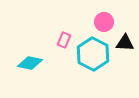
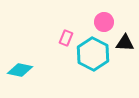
pink rectangle: moved 2 px right, 2 px up
cyan diamond: moved 10 px left, 7 px down
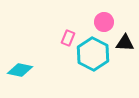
pink rectangle: moved 2 px right
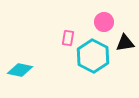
pink rectangle: rotated 14 degrees counterclockwise
black triangle: rotated 12 degrees counterclockwise
cyan hexagon: moved 2 px down
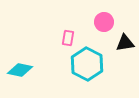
cyan hexagon: moved 6 px left, 8 px down
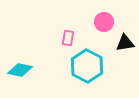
cyan hexagon: moved 2 px down
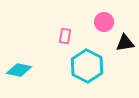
pink rectangle: moved 3 px left, 2 px up
cyan diamond: moved 1 px left
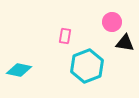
pink circle: moved 8 px right
black triangle: rotated 18 degrees clockwise
cyan hexagon: rotated 12 degrees clockwise
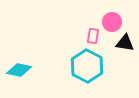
pink rectangle: moved 28 px right
cyan hexagon: rotated 12 degrees counterclockwise
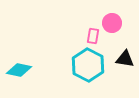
pink circle: moved 1 px down
black triangle: moved 16 px down
cyan hexagon: moved 1 px right, 1 px up
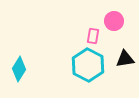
pink circle: moved 2 px right, 2 px up
black triangle: rotated 18 degrees counterclockwise
cyan diamond: moved 1 px up; rotated 70 degrees counterclockwise
